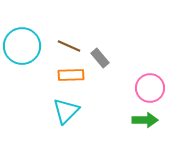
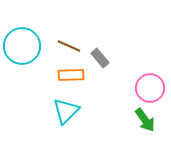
green arrow: rotated 55 degrees clockwise
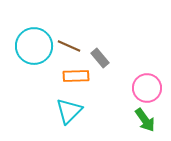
cyan circle: moved 12 px right
orange rectangle: moved 5 px right, 1 px down
pink circle: moved 3 px left
cyan triangle: moved 3 px right
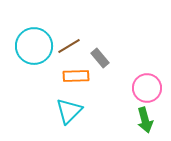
brown line: rotated 55 degrees counterclockwise
green arrow: rotated 20 degrees clockwise
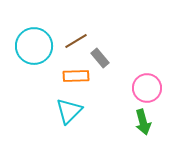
brown line: moved 7 px right, 5 px up
green arrow: moved 2 px left, 2 px down
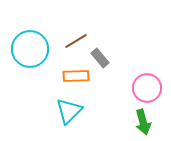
cyan circle: moved 4 px left, 3 px down
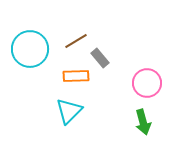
pink circle: moved 5 px up
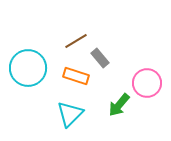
cyan circle: moved 2 px left, 19 px down
orange rectangle: rotated 20 degrees clockwise
cyan triangle: moved 1 px right, 3 px down
green arrow: moved 24 px left, 17 px up; rotated 55 degrees clockwise
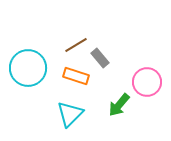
brown line: moved 4 px down
pink circle: moved 1 px up
